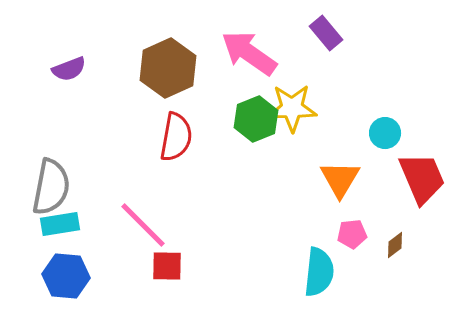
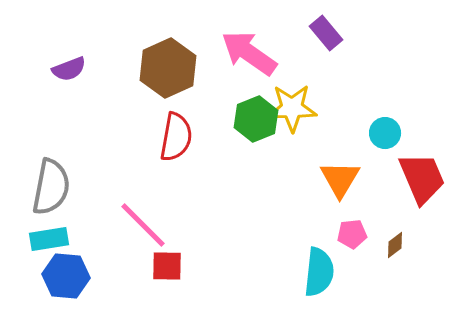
cyan rectangle: moved 11 px left, 15 px down
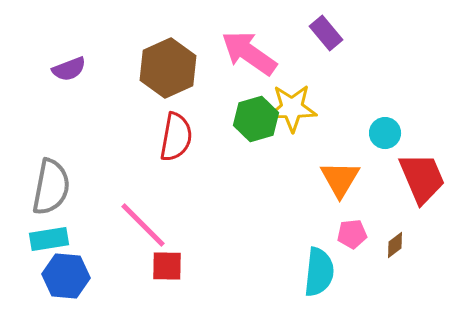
green hexagon: rotated 6 degrees clockwise
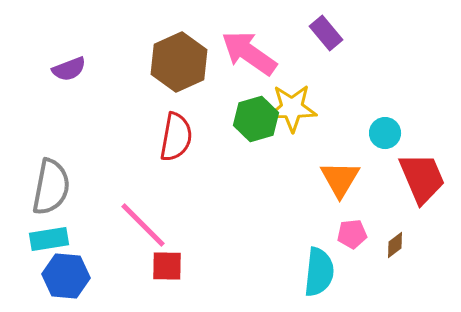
brown hexagon: moved 11 px right, 6 px up
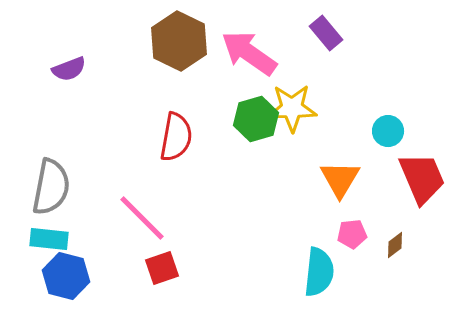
brown hexagon: moved 21 px up; rotated 10 degrees counterclockwise
cyan circle: moved 3 px right, 2 px up
pink line: moved 1 px left, 7 px up
cyan rectangle: rotated 15 degrees clockwise
red square: moved 5 px left, 2 px down; rotated 20 degrees counterclockwise
blue hexagon: rotated 9 degrees clockwise
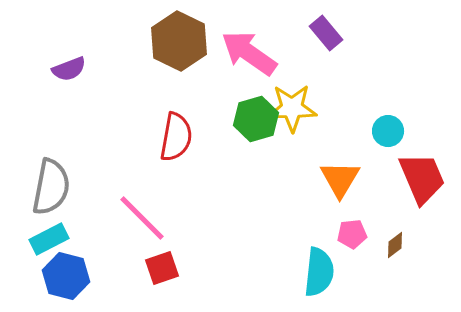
cyan rectangle: rotated 33 degrees counterclockwise
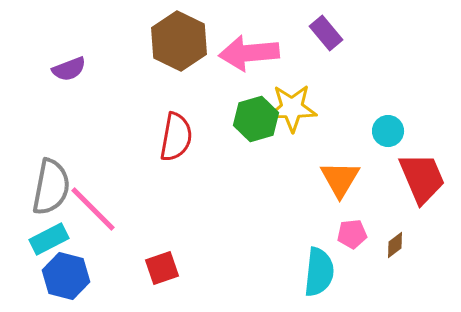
pink arrow: rotated 40 degrees counterclockwise
pink line: moved 49 px left, 9 px up
